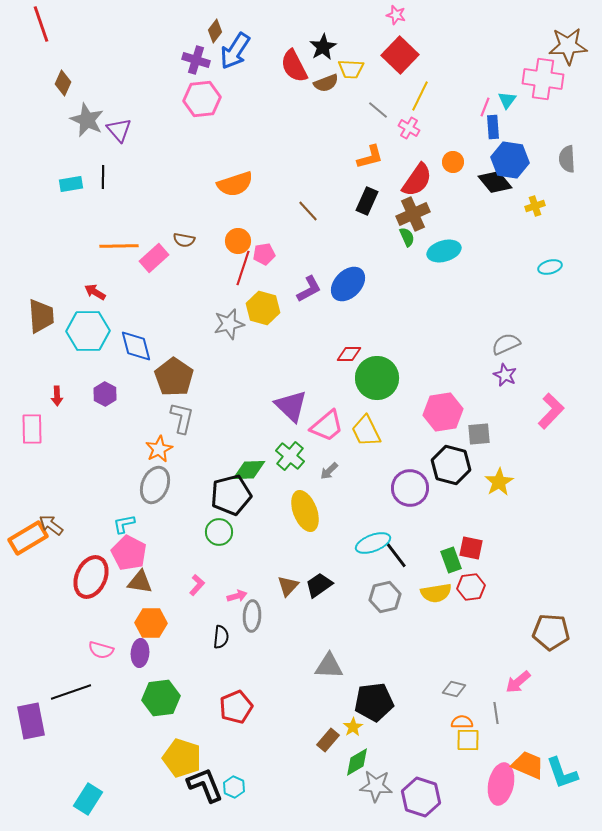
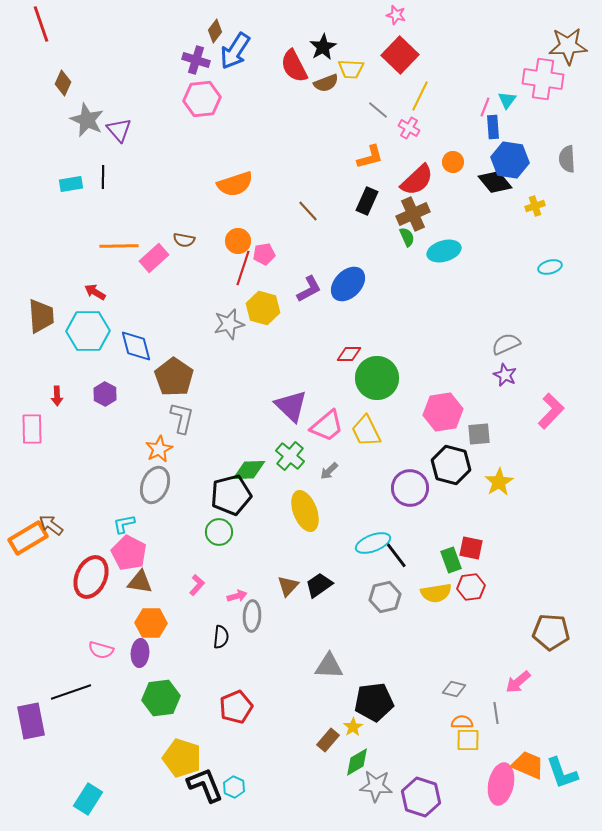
red semicircle at (417, 180): rotated 12 degrees clockwise
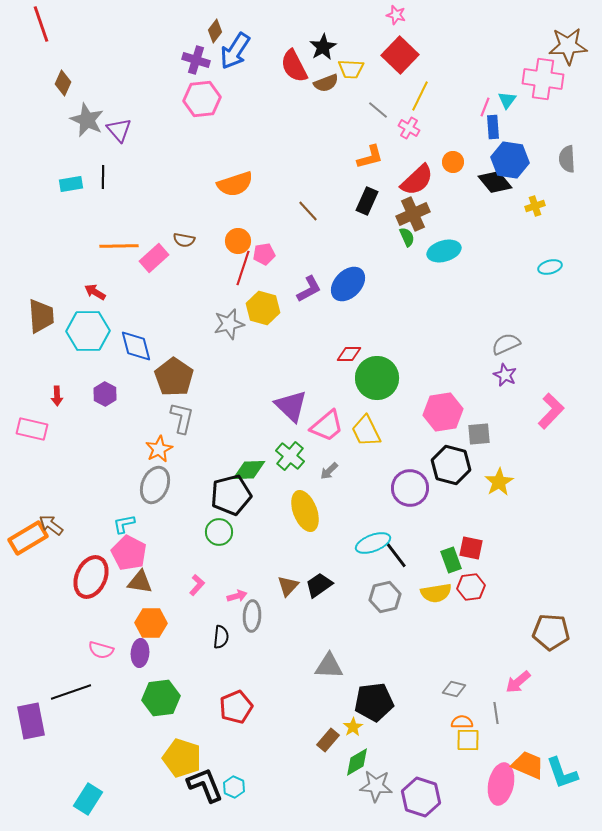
pink rectangle at (32, 429): rotated 76 degrees counterclockwise
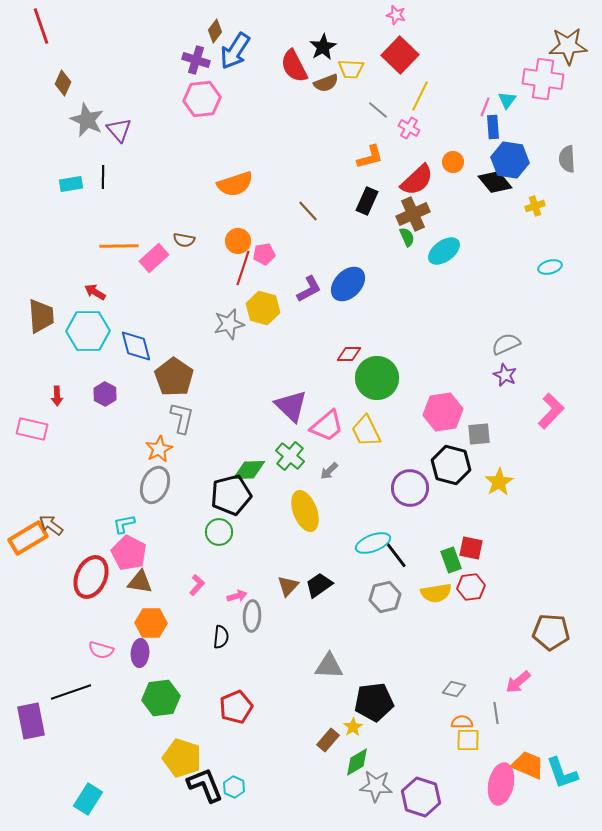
red line at (41, 24): moved 2 px down
cyan ellipse at (444, 251): rotated 20 degrees counterclockwise
